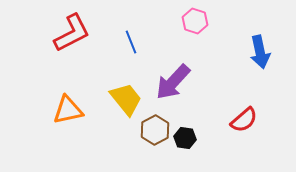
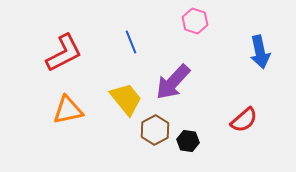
red L-shape: moved 8 px left, 20 px down
black hexagon: moved 3 px right, 3 px down
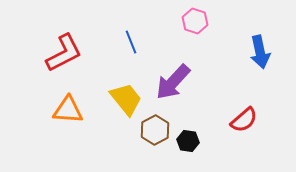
orange triangle: rotated 16 degrees clockwise
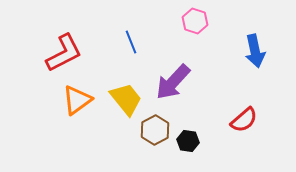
blue arrow: moved 5 px left, 1 px up
orange triangle: moved 9 px right, 10 px up; rotated 40 degrees counterclockwise
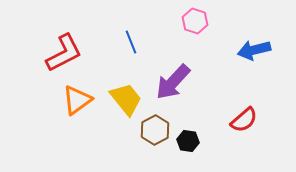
blue arrow: moved 1 px left, 1 px up; rotated 88 degrees clockwise
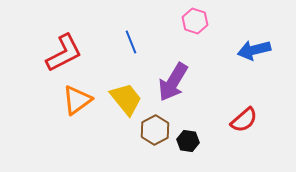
purple arrow: rotated 12 degrees counterclockwise
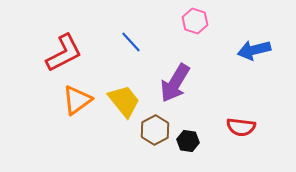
blue line: rotated 20 degrees counterclockwise
purple arrow: moved 2 px right, 1 px down
yellow trapezoid: moved 2 px left, 2 px down
red semicircle: moved 3 px left, 7 px down; rotated 48 degrees clockwise
